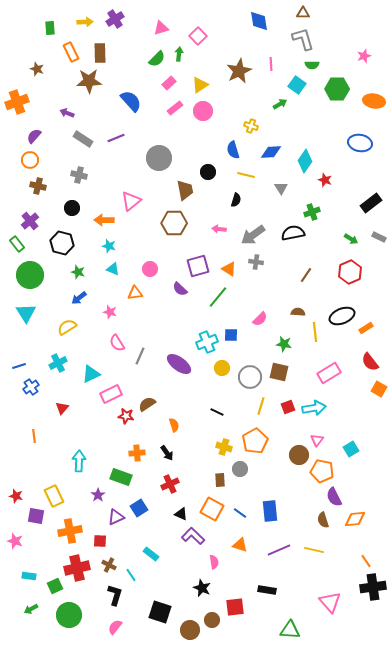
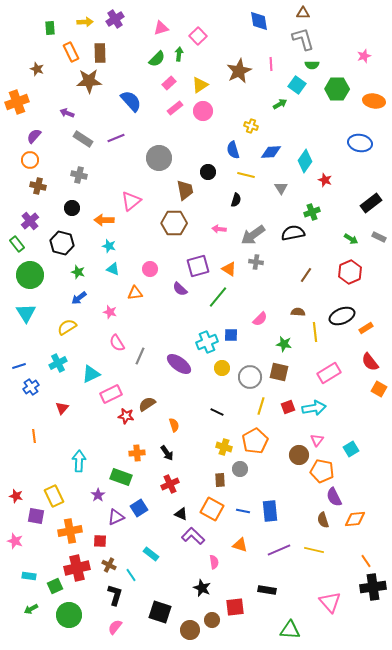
blue line at (240, 513): moved 3 px right, 2 px up; rotated 24 degrees counterclockwise
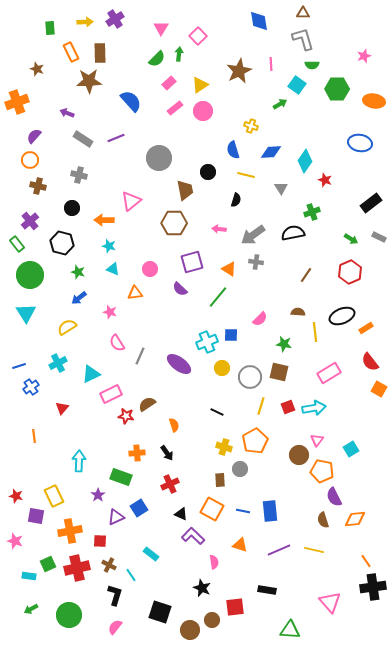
pink triangle at (161, 28): rotated 42 degrees counterclockwise
purple square at (198, 266): moved 6 px left, 4 px up
green square at (55, 586): moved 7 px left, 22 px up
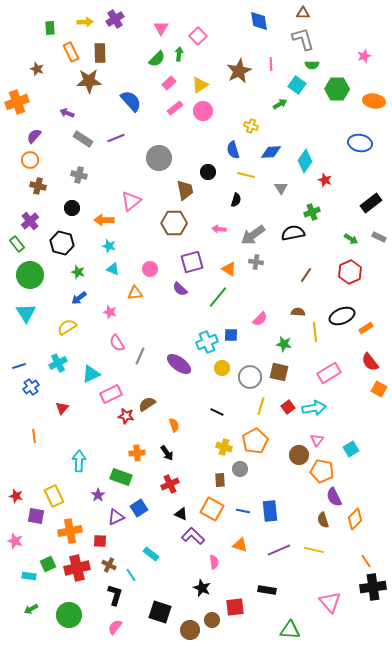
red square at (288, 407): rotated 16 degrees counterclockwise
orange diamond at (355, 519): rotated 40 degrees counterclockwise
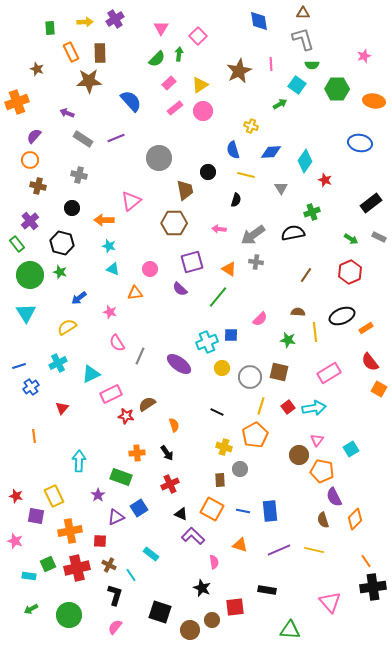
green star at (78, 272): moved 18 px left
green star at (284, 344): moved 4 px right, 4 px up
orange pentagon at (255, 441): moved 6 px up
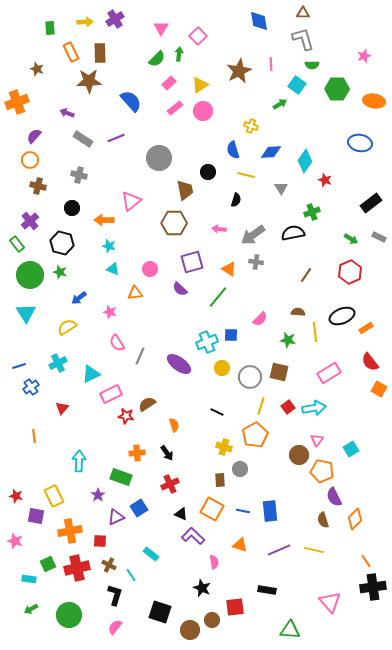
cyan rectangle at (29, 576): moved 3 px down
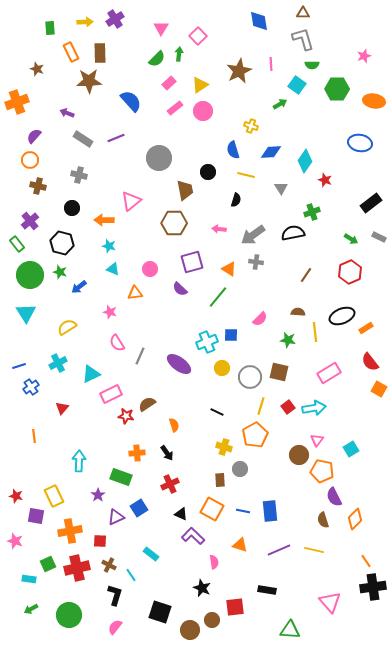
blue arrow at (79, 298): moved 11 px up
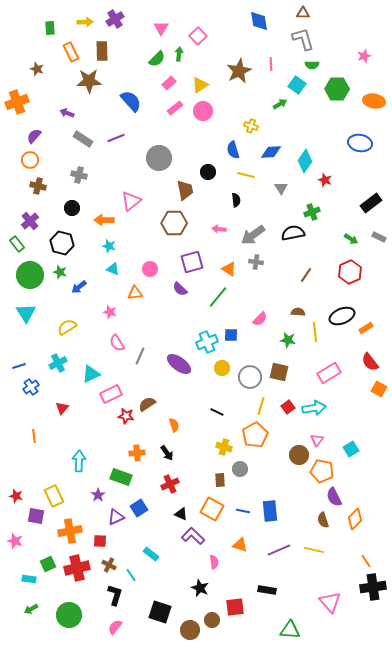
brown rectangle at (100, 53): moved 2 px right, 2 px up
black semicircle at (236, 200): rotated 24 degrees counterclockwise
black star at (202, 588): moved 2 px left
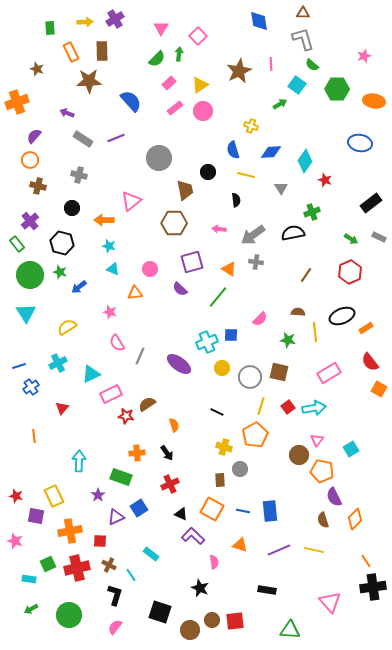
green semicircle at (312, 65): rotated 40 degrees clockwise
red square at (235, 607): moved 14 px down
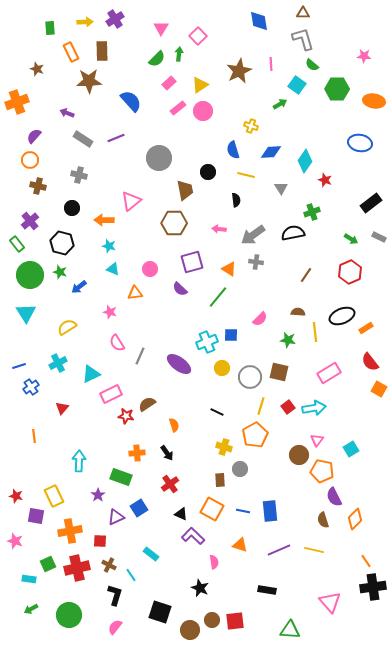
pink star at (364, 56): rotated 24 degrees clockwise
pink rectangle at (175, 108): moved 3 px right
red cross at (170, 484): rotated 12 degrees counterclockwise
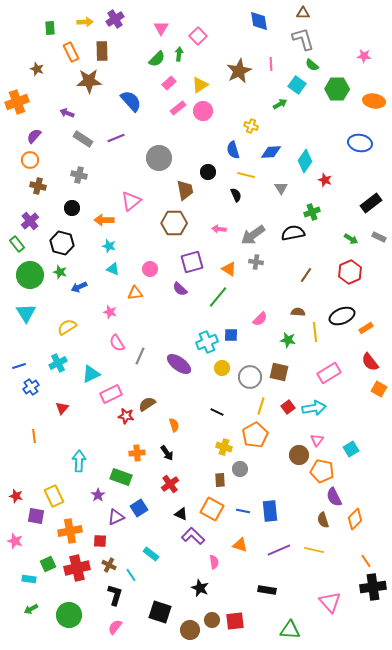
black semicircle at (236, 200): moved 5 px up; rotated 16 degrees counterclockwise
blue arrow at (79, 287): rotated 14 degrees clockwise
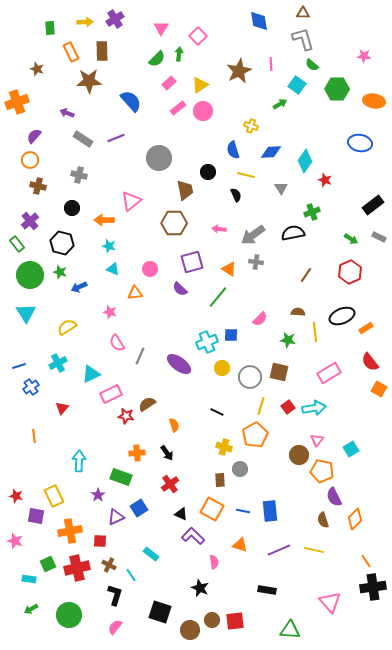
black rectangle at (371, 203): moved 2 px right, 2 px down
